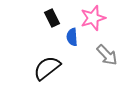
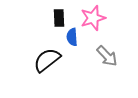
black rectangle: moved 7 px right; rotated 24 degrees clockwise
gray arrow: moved 1 px down
black semicircle: moved 8 px up
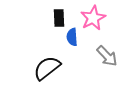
pink star: rotated 10 degrees counterclockwise
black semicircle: moved 8 px down
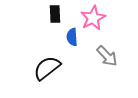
black rectangle: moved 4 px left, 4 px up
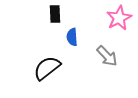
pink star: moved 26 px right
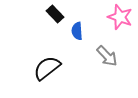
black rectangle: rotated 42 degrees counterclockwise
pink star: moved 1 px right, 1 px up; rotated 25 degrees counterclockwise
blue semicircle: moved 5 px right, 6 px up
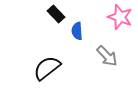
black rectangle: moved 1 px right
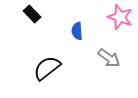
black rectangle: moved 24 px left
gray arrow: moved 2 px right, 2 px down; rotated 10 degrees counterclockwise
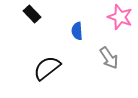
gray arrow: rotated 20 degrees clockwise
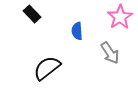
pink star: rotated 20 degrees clockwise
gray arrow: moved 1 px right, 5 px up
